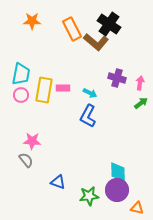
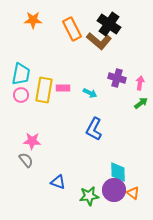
orange star: moved 1 px right, 1 px up
brown L-shape: moved 3 px right, 1 px up
blue L-shape: moved 6 px right, 13 px down
purple circle: moved 3 px left
orange triangle: moved 4 px left, 15 px up; rotated 24 degrees clockwise
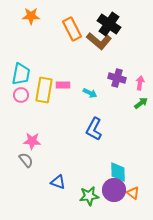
orange star: moved 2 px left, 4 px up
pink rectangle: moved 3 px up
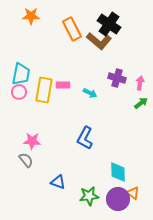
pink circle: moved 2 px left, 3 px up
blue L-shape: moved 9 px left, 9 px down
purple circle: moved 4 px right, 9 px down
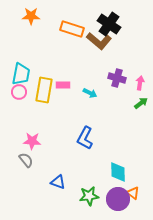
orange rectangle: rotated 45 degrees counterclockwise
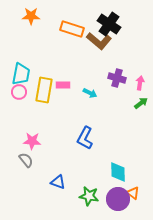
green star: rotated 18 degrees clockwise
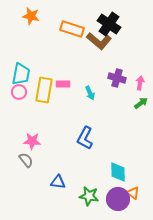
orange star: rotated 12 degrees clockwise
pink rectangle: moved 1 px up
cyan arrow: rotated 40 degrees clockwise
blue triangle: rotated 14 degrees counterclockwise
